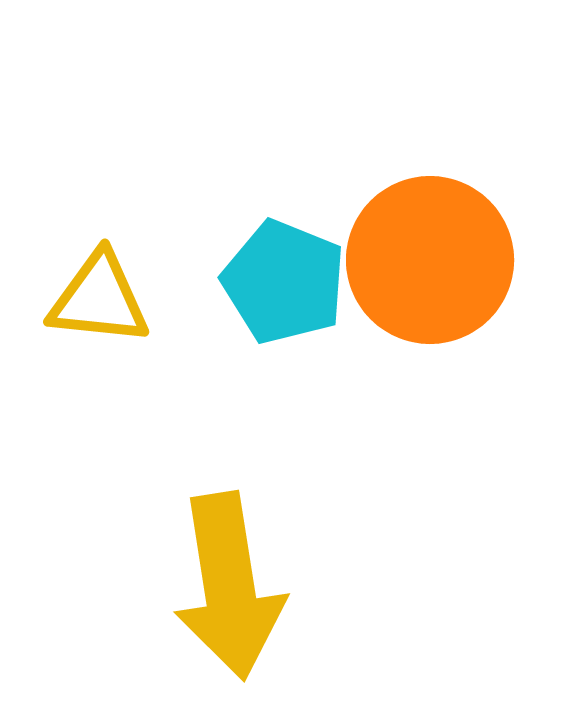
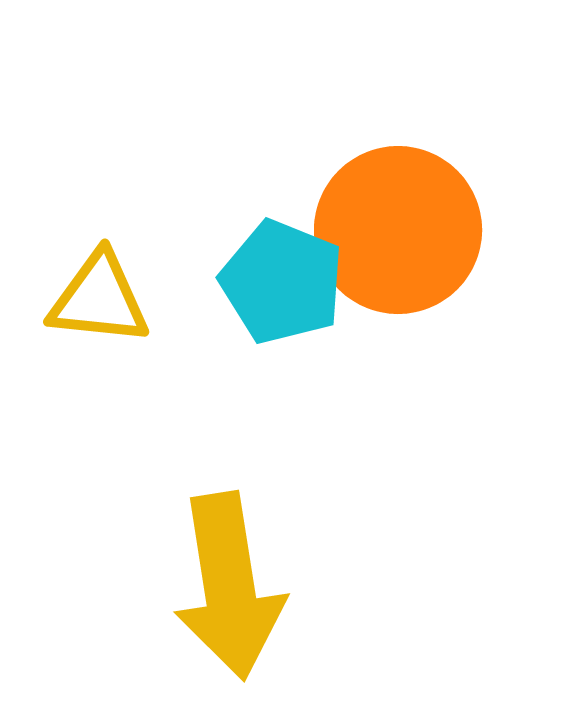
orange circle: moved 32 px left, 30 px up
cyan pentagon: moved 2 px left
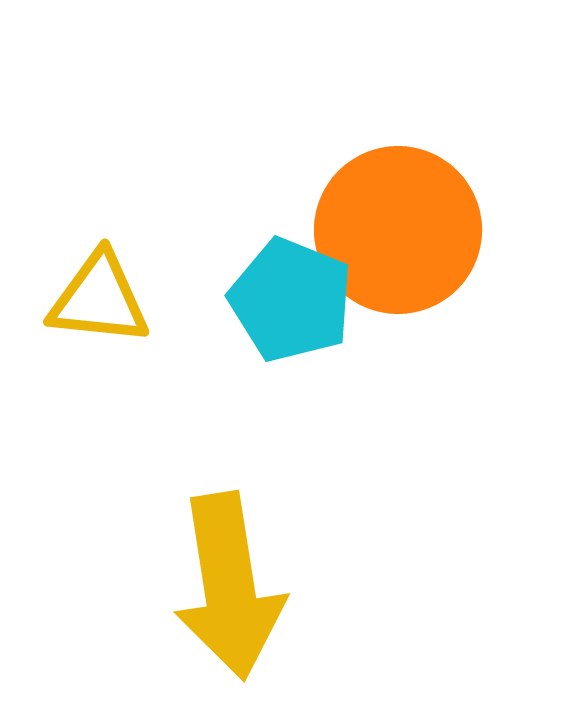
cyan pentagon: moved 9 px right, 18 px down
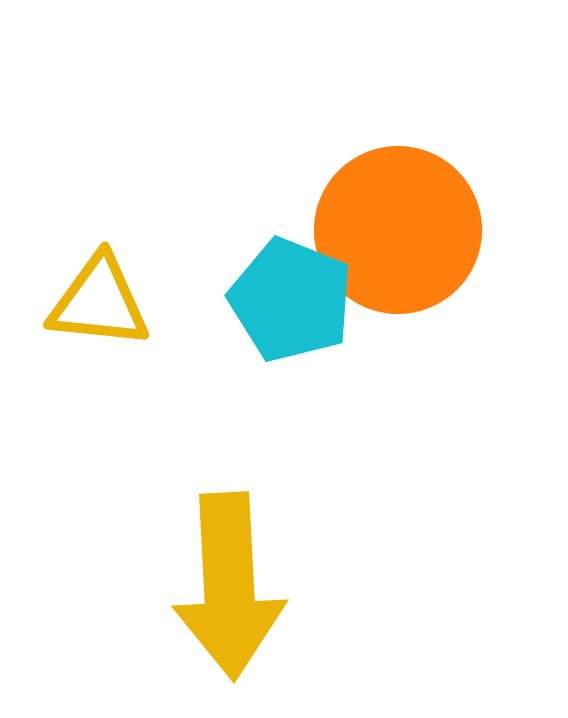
yellow triangle: moved 3 px down
yellow arrow: rotated 6 degrees clockwise
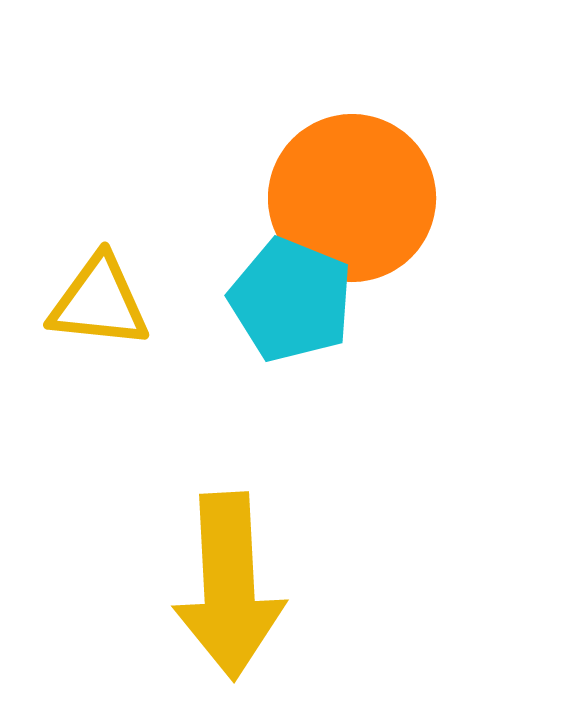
orange circle: moved 46 px left, 32 px up
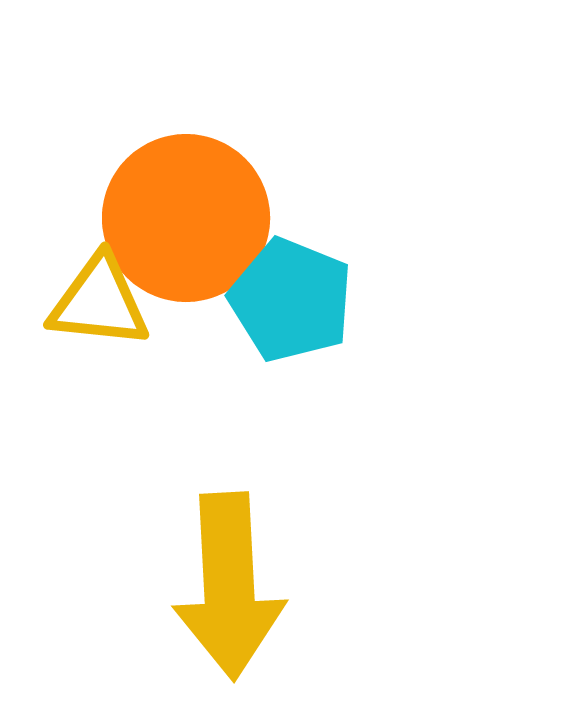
orange circle: moved 166 px left, 20 px down
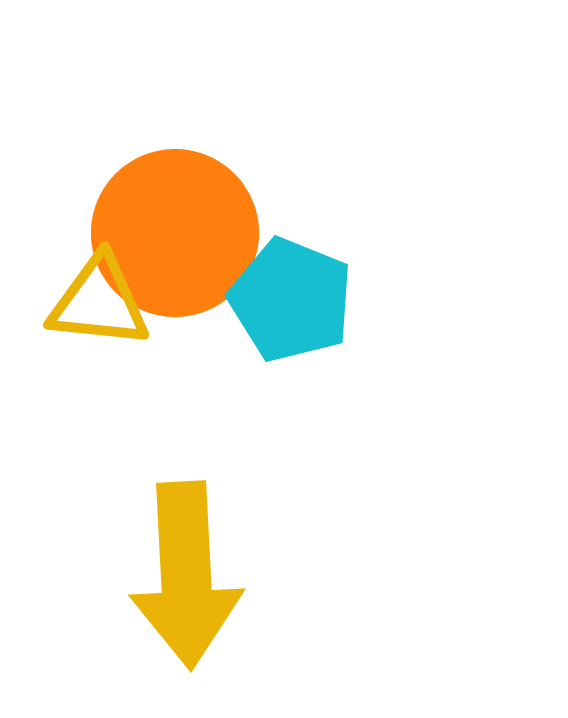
orange circle: moved 11 px left, 15 px down
yellow arrow: moved 43 px left, 11 px up
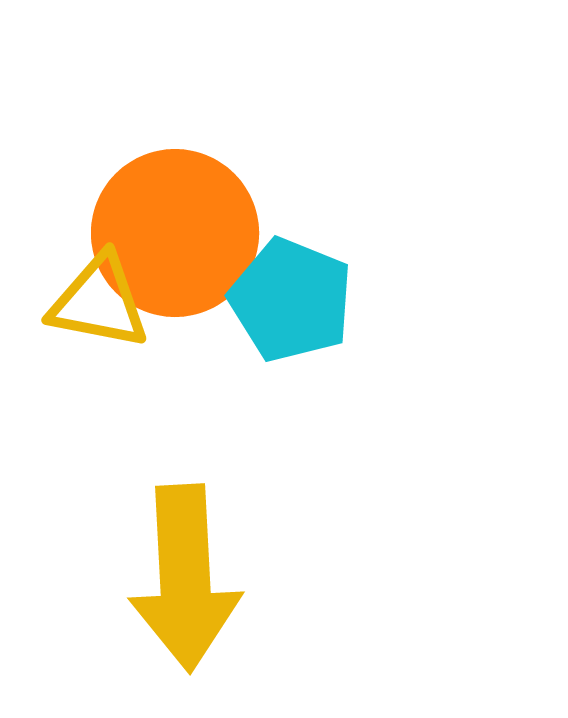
yellow triangle: rotated 5 degrees clockwise
yellow arrow: moved 1 px left, 3 px down
